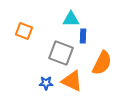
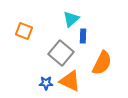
cyan triangle: rotated 42 degrees counterclockwise
gray square: rotated 20 degrees clockwise
orange triangle: moved 2 px left
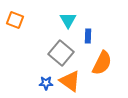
cyan triangle: moved 3 px left, 1 px down; rotated 18 degrees counterclockwise
orange square: moved 9 px left, 11 px up
blue rectangle: moved 5 px right
orange triangle: rotated 10 degrees clockwise
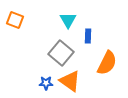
orange semicircle: moved 5 px right
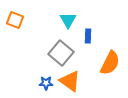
orange semicircle: moved 3 px right
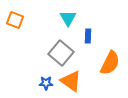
cyan triangle: moved 2 px up
orange triangle: moved 1 px right
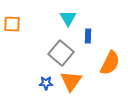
orange square: moved 3 px left, 4 px down; rotated 18 degrees counterclockwise
orange triangle: rotated 30 degrees clockwise
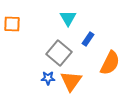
blue rectangle: moved 3 px down; rotated 32 degrees clockwise
gray square: moved 2 px left
blue star: moved 2 px right, 5 px up
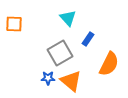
cyan triangle: rotated 12 degrees counterclockwise
orange square: moved 2 px right
gray square: moved 1 px right; rotated 20 degrees clockwise
orange semicircle: moved 1 px left, 1 px down
orange triangle: rotated 25 degrees counterclockwise
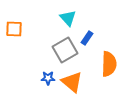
orange square: moved 5 px down
blue rectangle: moved 1 px left, 1 px up
gray square: moved 5 px right, 3 px up
orange semicircle: rotated 25 degrees counterclockwise
orange triangle: moved 1 px right, 1 px down
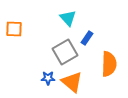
gray square: moved 2 px down
